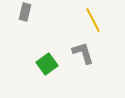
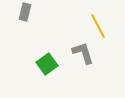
yellow line: moved 5 px right, 6 px down
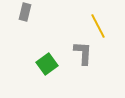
gray L-shape: rotated 20 degrees clockwise
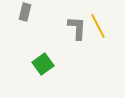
gray L-shape: moved 6 px left, 25 px up
green square: moved 4 px left
